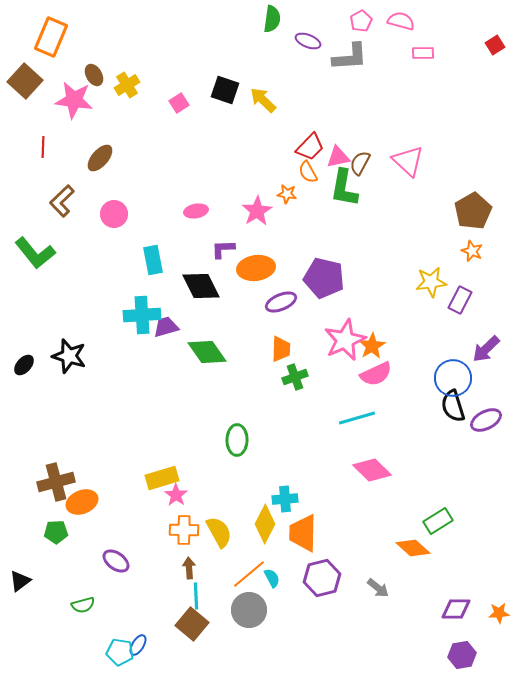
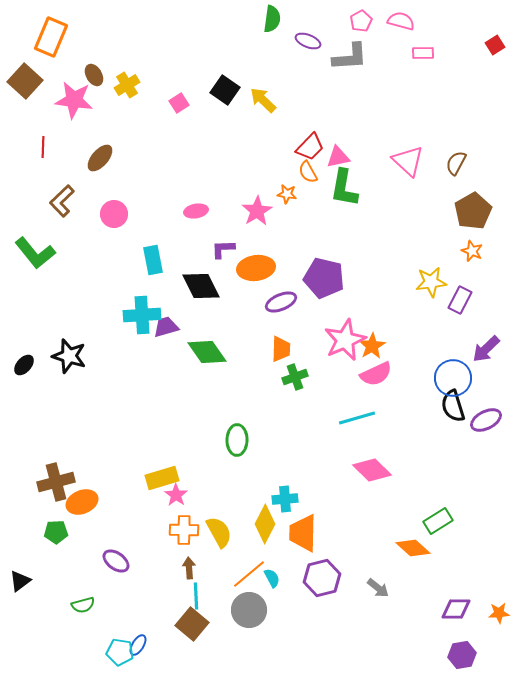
black square at (225, 90): rotated 16 degrees clockwise
brown semicircle at (360, 163): moved 96 px right
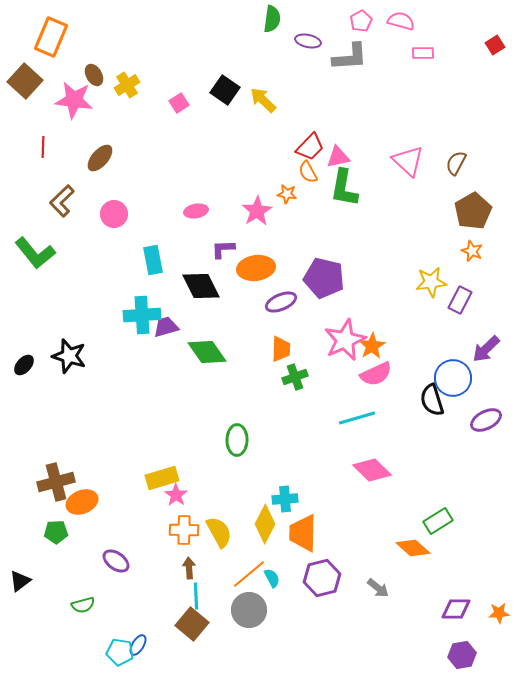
purple ellipse at (308, 41): rotated 10 degrees counterclockwise
black semicircle at (453, 406): moved 21 px left, 6 px up
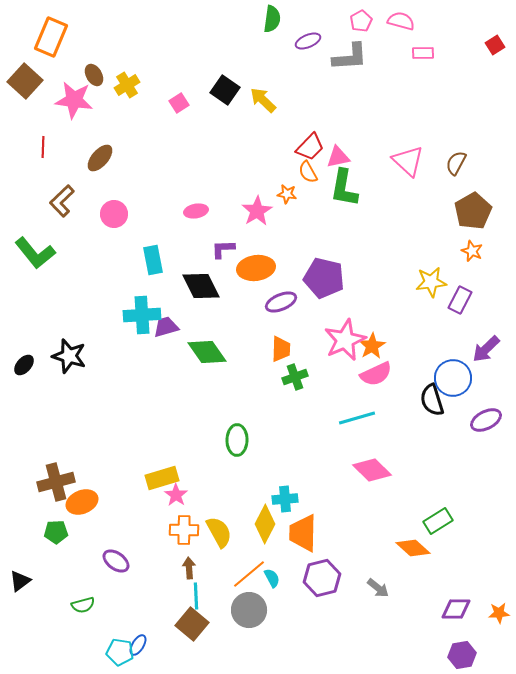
purple ellipse at (308, 41): rotated 35 degrees counterclockwise
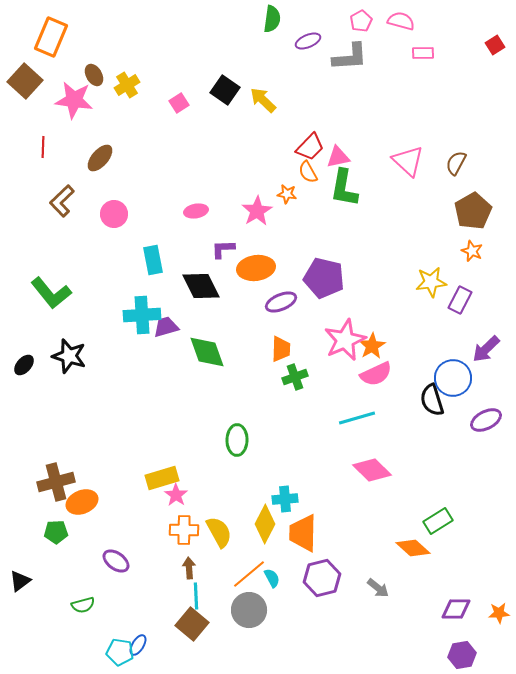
green L-shape at (35, 253): moved 16 px right, 40 px down
green diamond at (207, 352): rotated 15 degrees clockwise
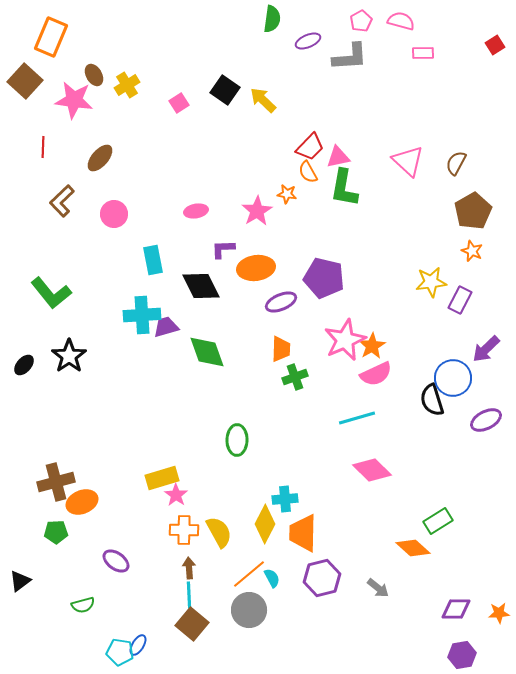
black star at (69, 356): rotated 20 degrees clockwise
cyan line at (196, 596): moved 7 px left, 1 px up
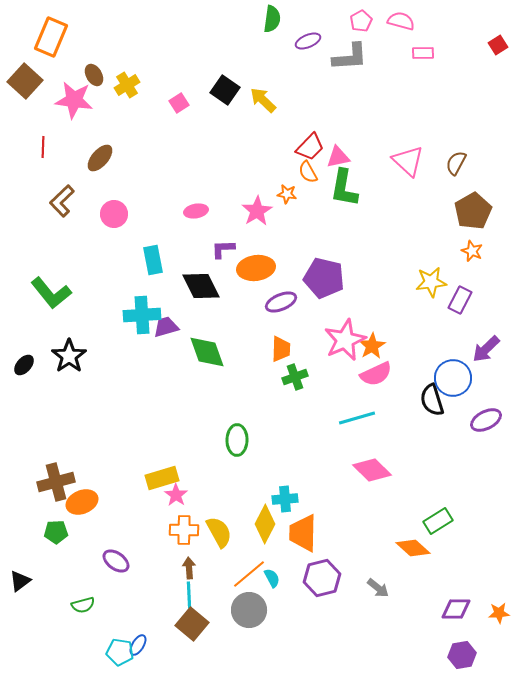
red square at (495, 45): moved 3 px right
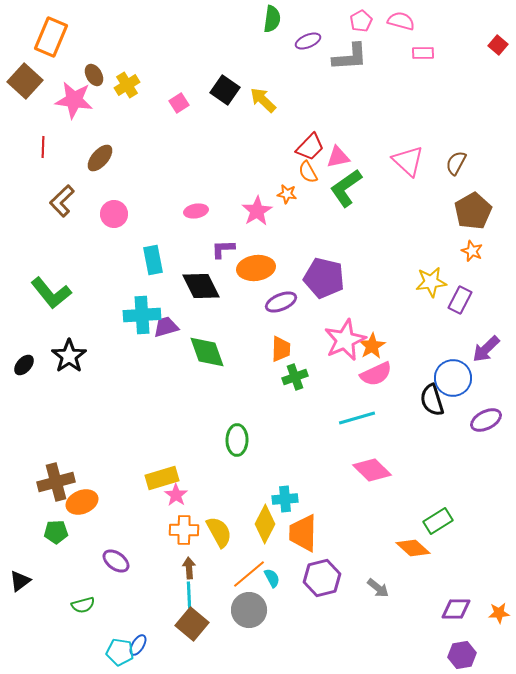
red square at (498, 45): rotated 18 degrees counterclockwise
green L-shape at (344, 188): moved 2 px right; rotated 45 degrees clockwise
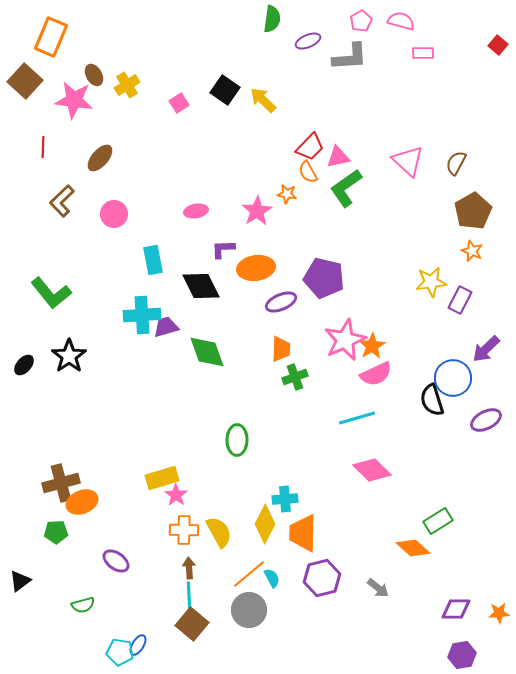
brown cross at (56, 482): moved 5 px right, 1 px down
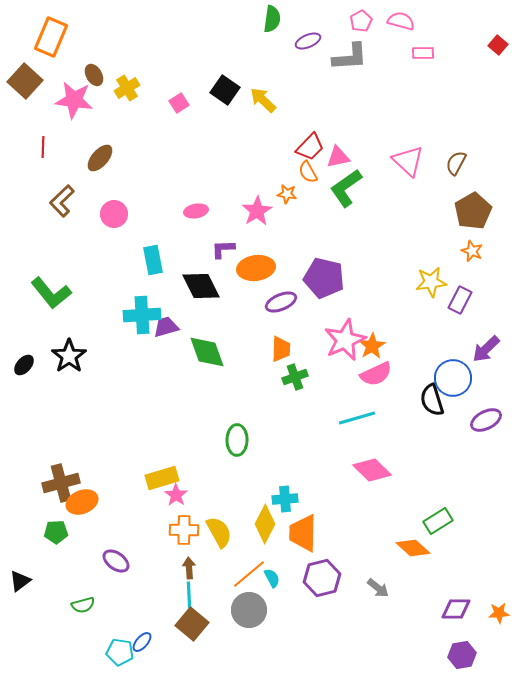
yellow cross at (127, 85): moved 3 px down
blue ellipse at (138, 645): moved 4 px right, 3 px up; rotated 10 degrees clockwise
